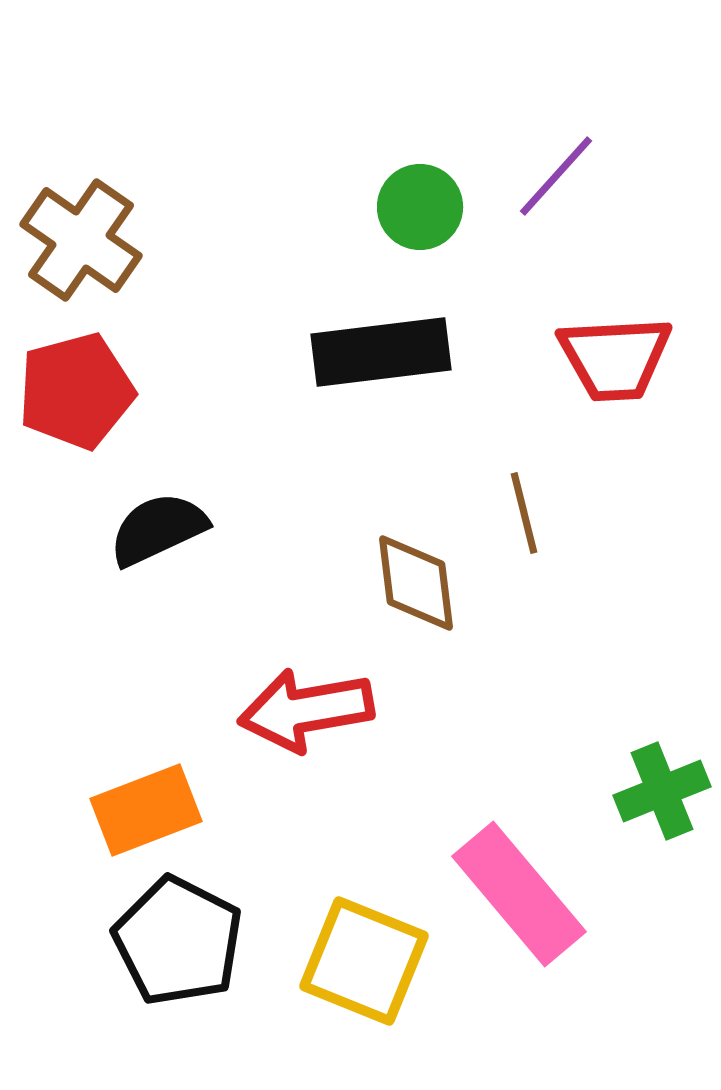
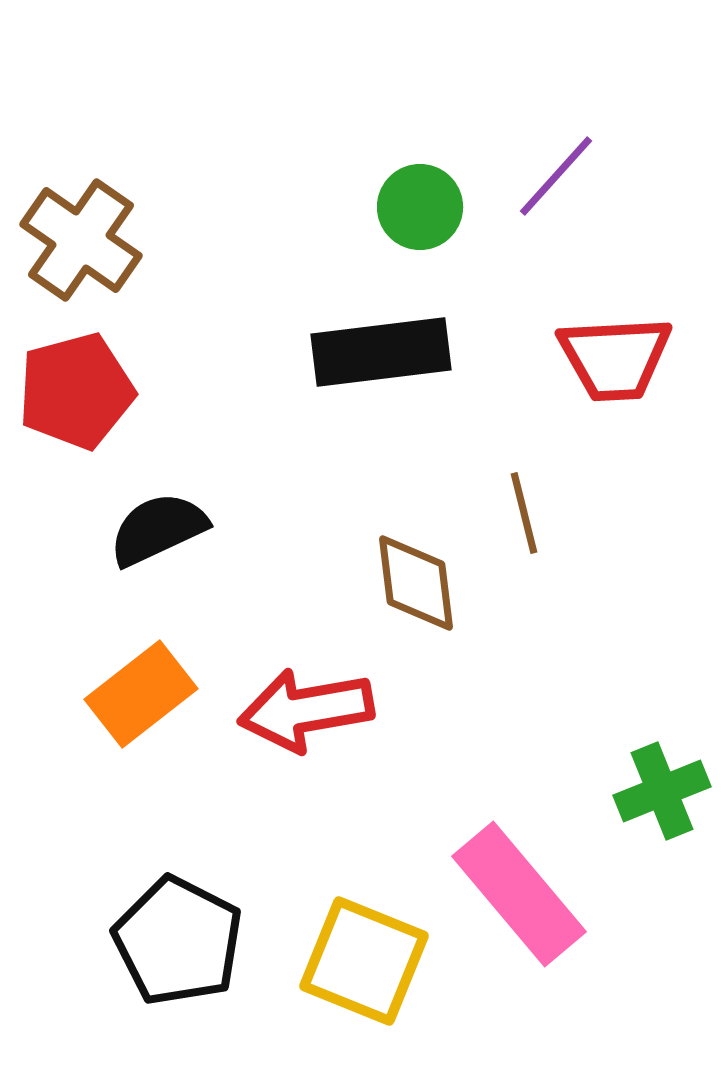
orange rectangle: moved 5 px left, 116 px up; rotated 17 degrees counterclockwise
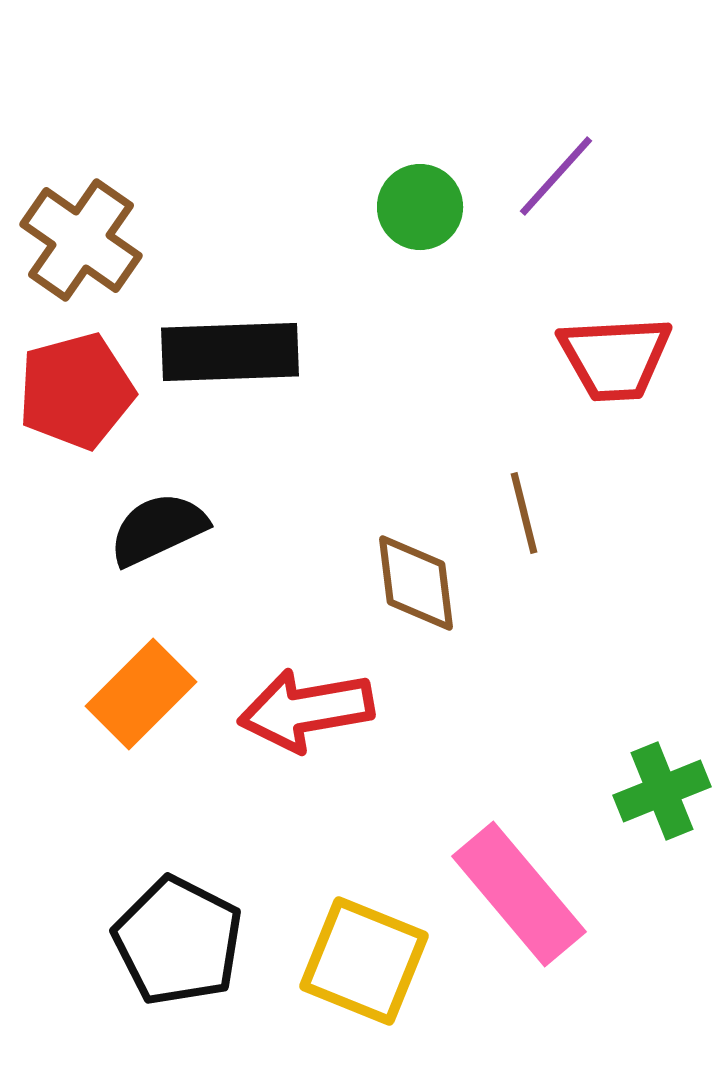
black rectangle: moved 151 px left; rotated 5 degrees clockwise
orange rectangle: rotated 7 degrees counterclockwise
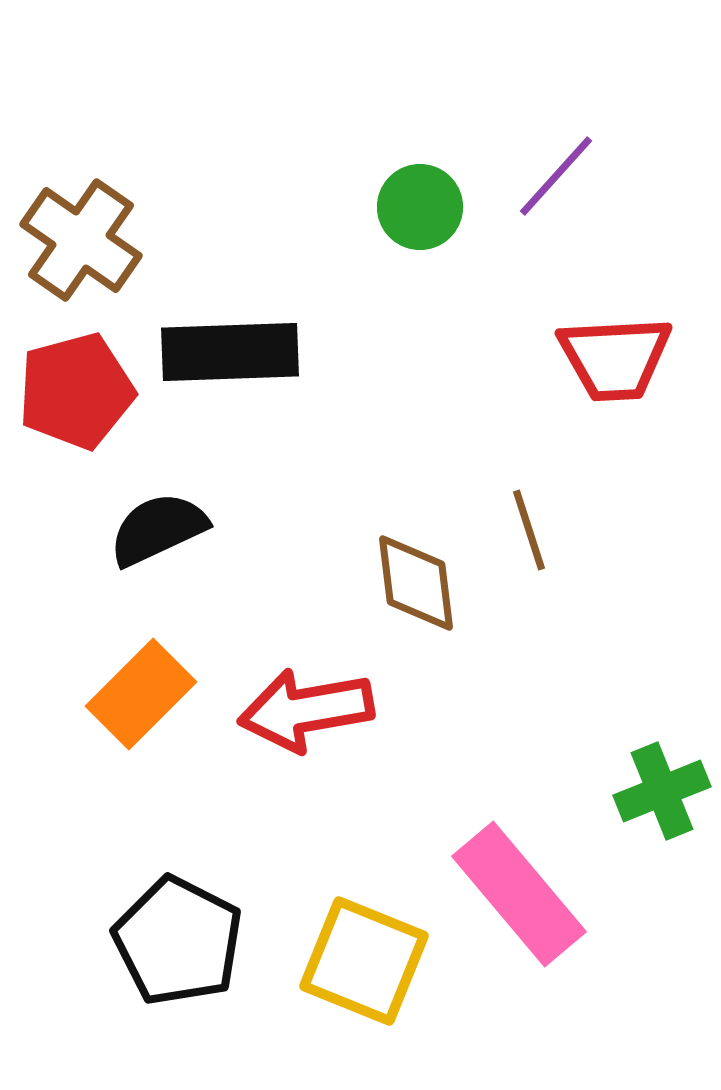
brown line: moved 5 px right, 17 px down; rotated 4 degrees counterclockwise
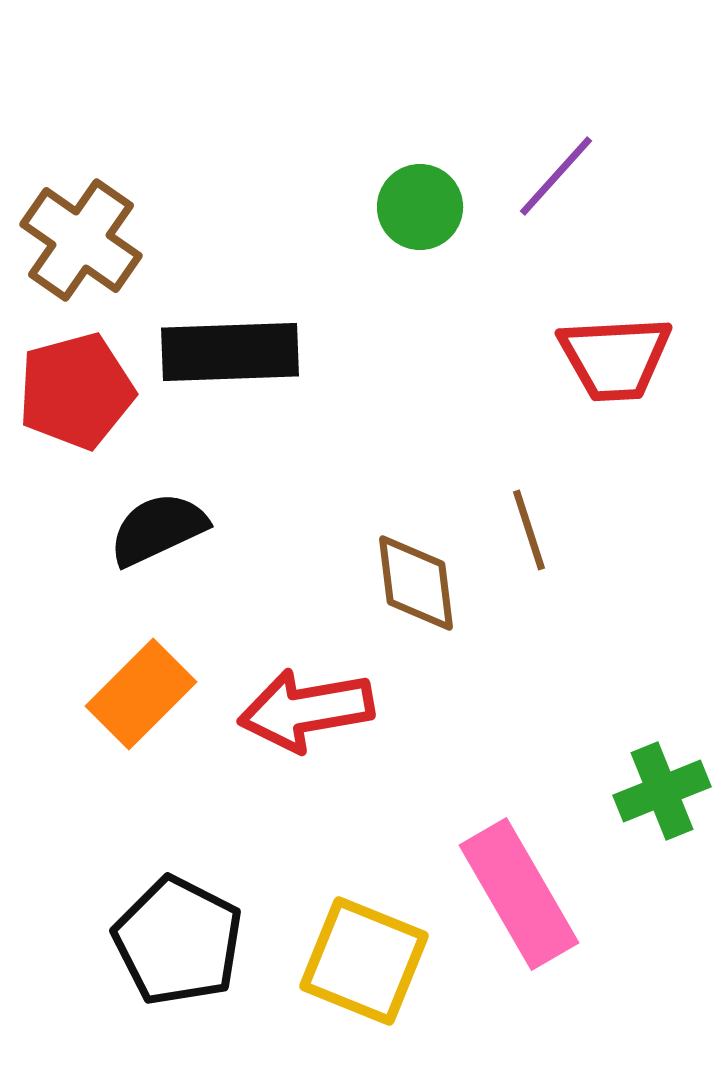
pink rectangle: rotated 10 degrees clockwise
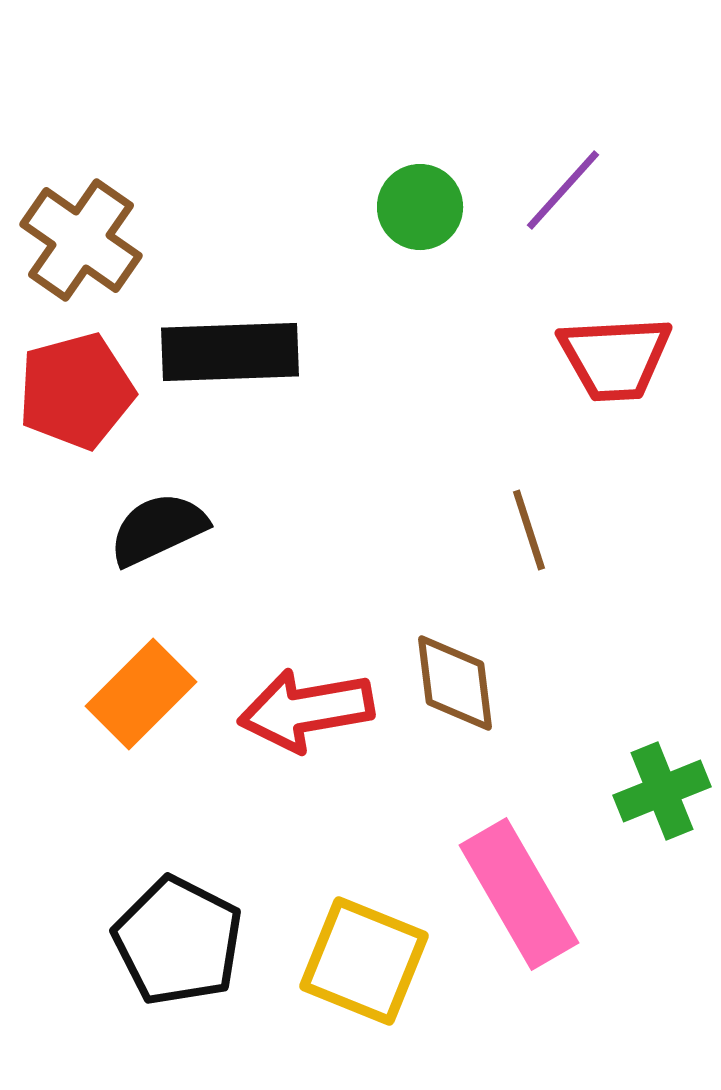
purple line: moved 7 px right, 14 px down
brown diamond: moved 39 px right, 100 px down
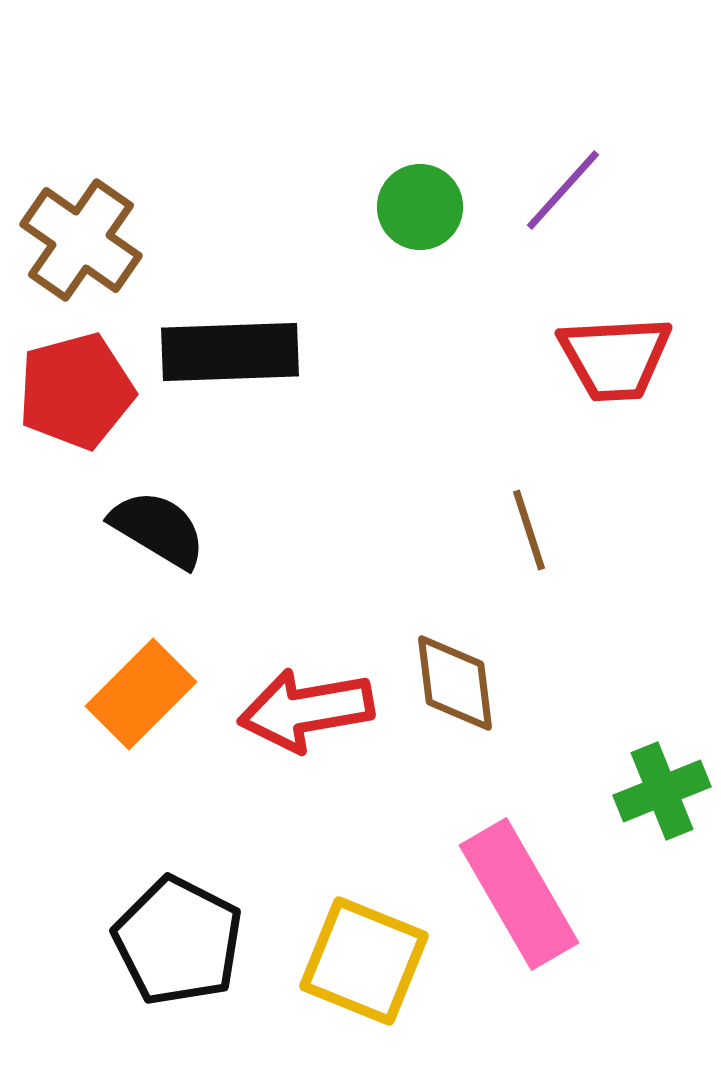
black semicircle: rotated 56 degrees clockwise
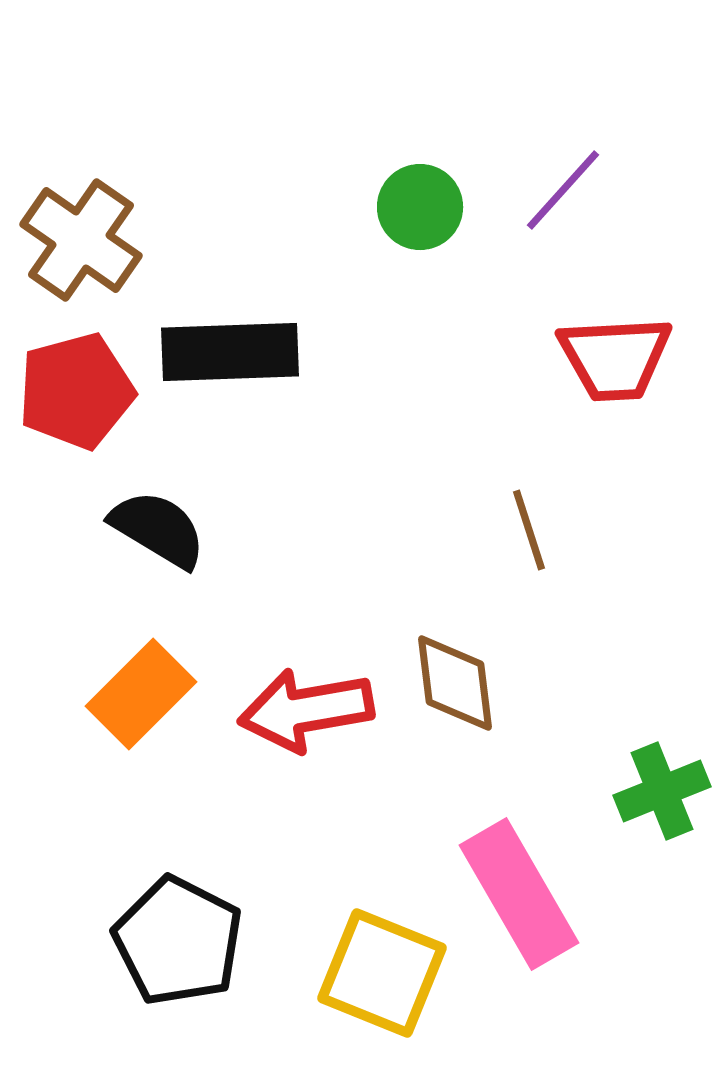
yellow square: moved 18 px right, 12 px down
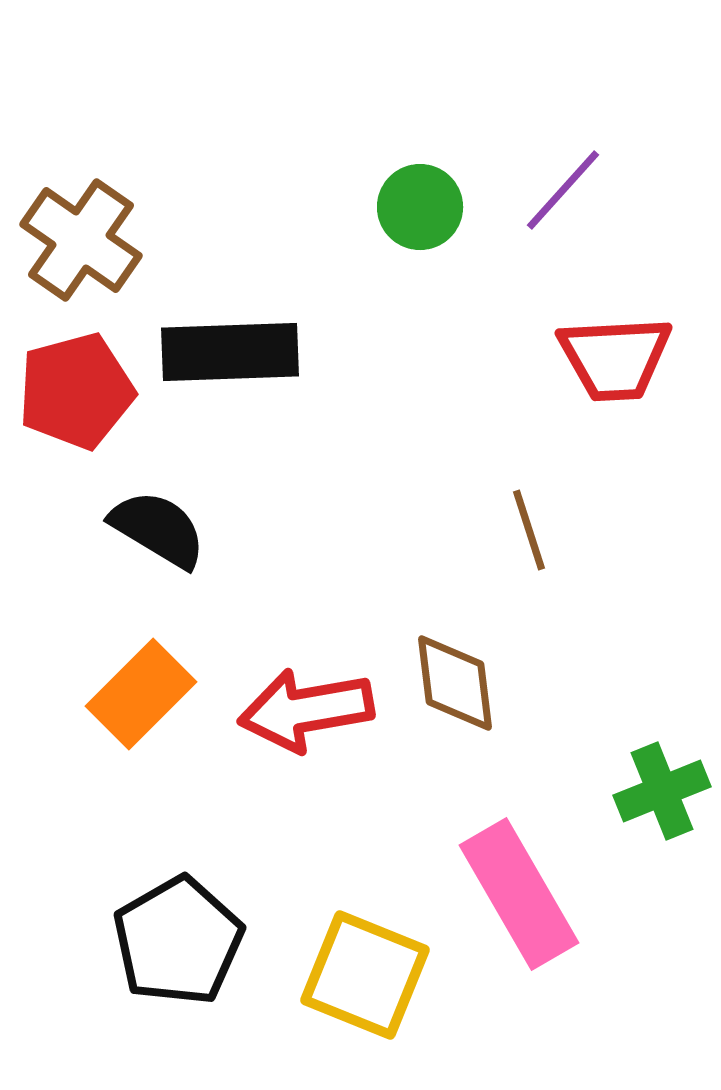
black pentagon: rotated 15 degrees clockwise
yellow square: moved 17 px left, 2 px down
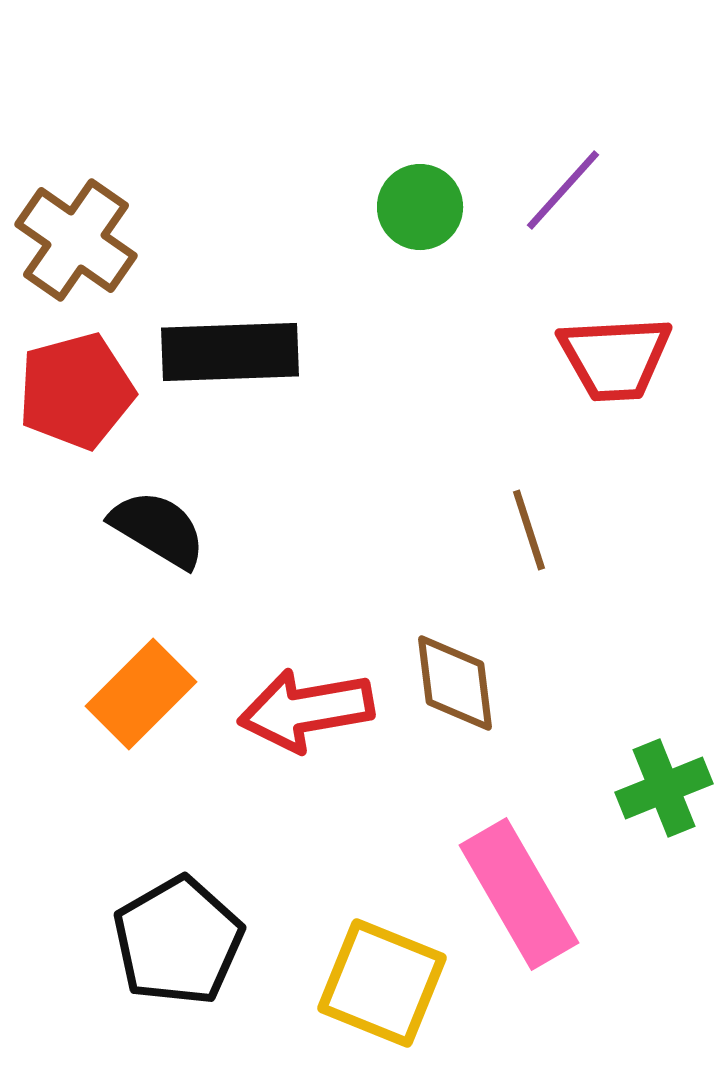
brown cross: moved 5 px left
green cross: moved 2 px right, 3 px up
yellow square: moved 17 px right, 8 px down
